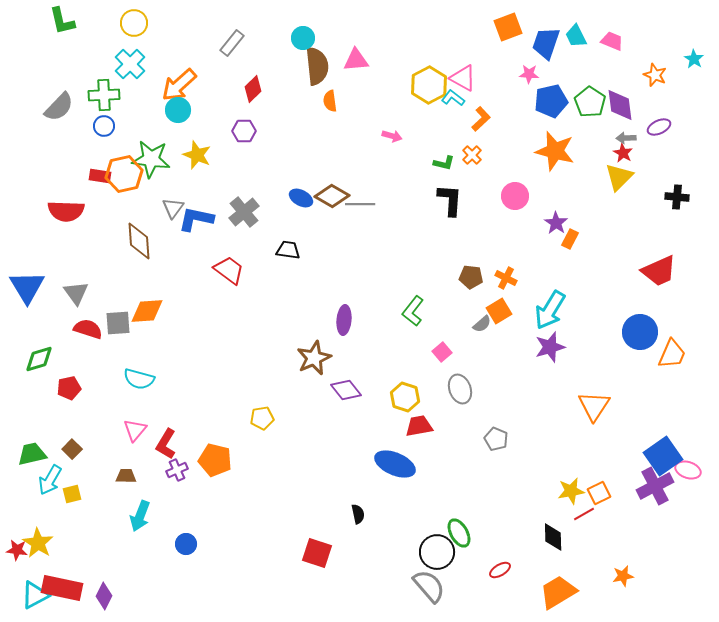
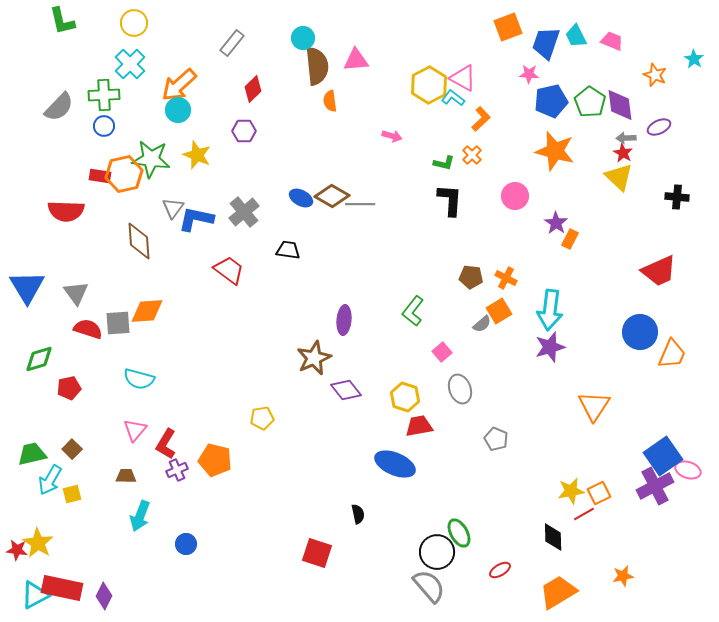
yellow triangle at (619, 177): rotated 32 degrees counterclockwise
cyan arrow at (550, 310): rotated 24 degrees counterclockwise
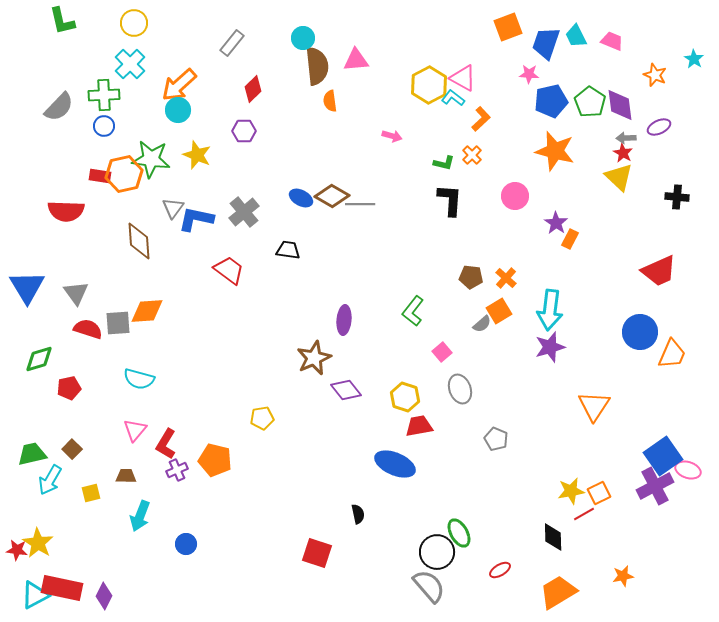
orange cross at (506, 278): rotated 15 degrees clockwise
yellow square at (72, 494): moved 19 px right, 1 px up
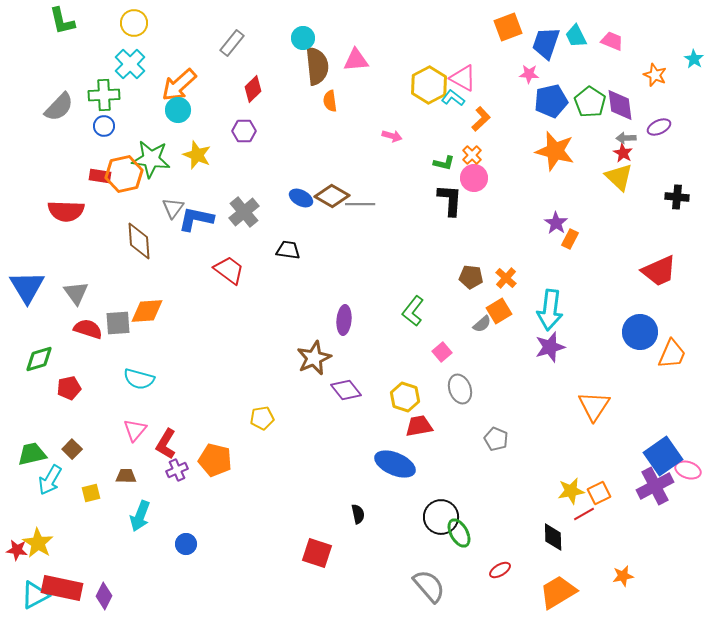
pink circle at (515, 196): moved 41 px left, 18 px up
black circle at (437, 552): moved 4 px right, 35 px up
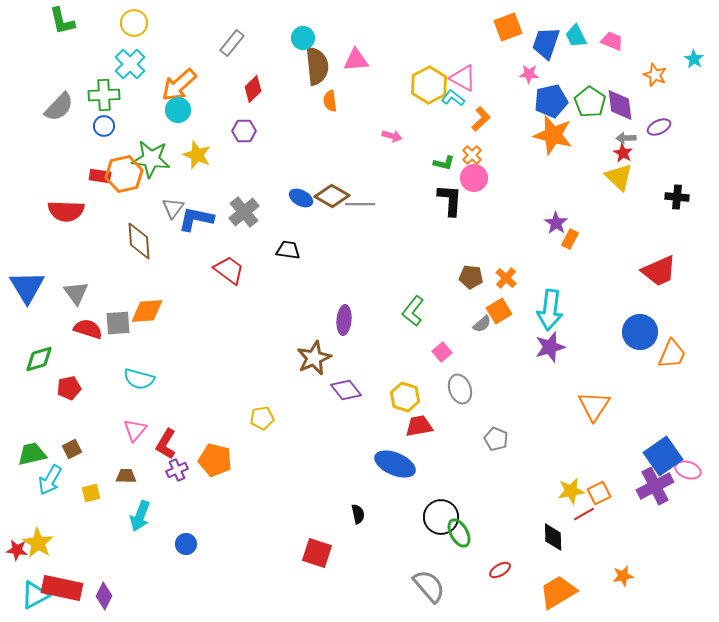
orange star at (555, 151): moved 2 px left, 16 px up
brown square at (72, 449): rotated 18 degrees clockwise
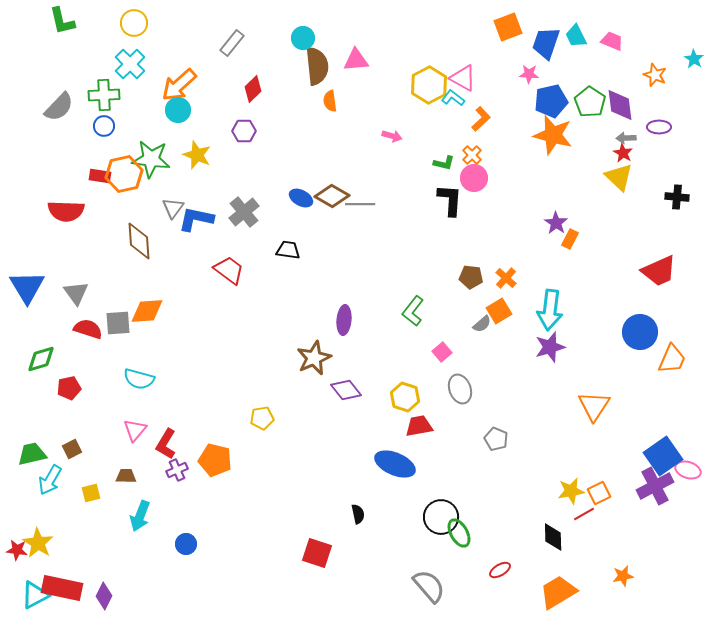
purple ellipse at (659, 127): rotated 25 degrees clockwise
orange trapezoid at (672, 354): moved 5 px down
green diamond at (39, 359): moved 2 px right
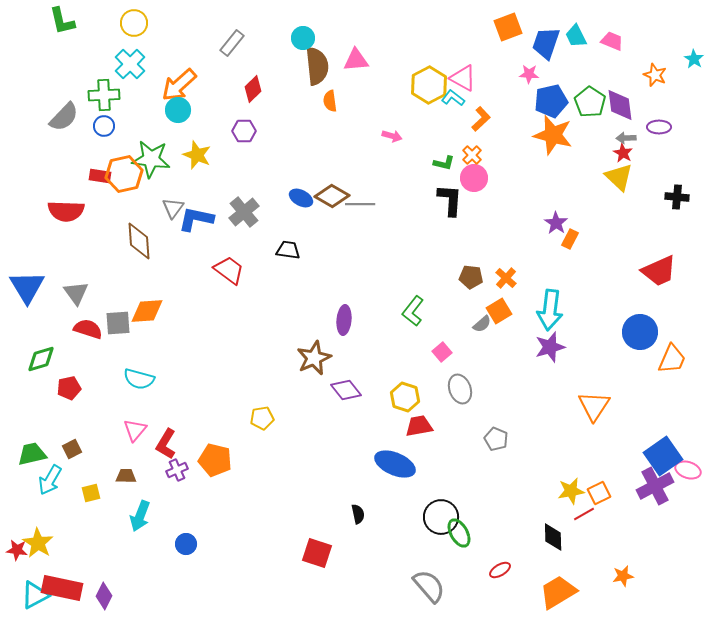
gray semicircle at (59, 107): moved 5 px right, 10 px down
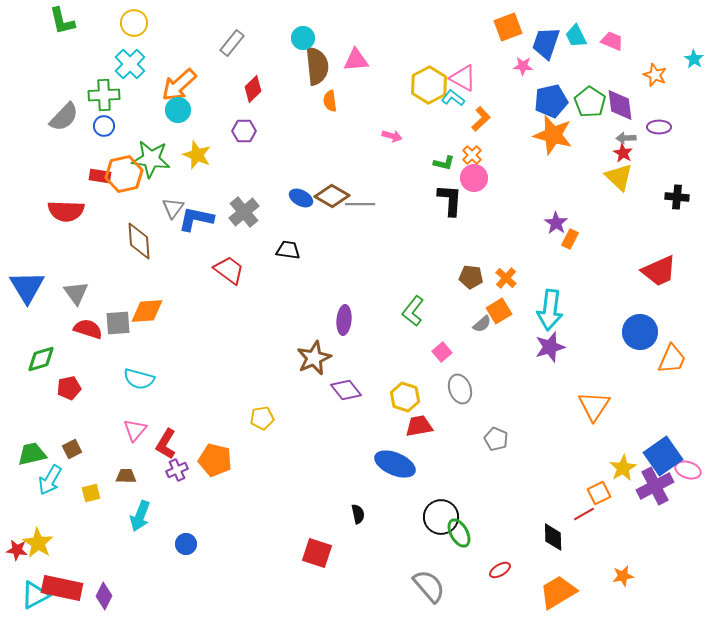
pink star at (529, 74): moved 6 px left, 8 px up
yellow star at (571, 491): moved 52 px right, 23 px up; rotated 20 degrees counterclockwise
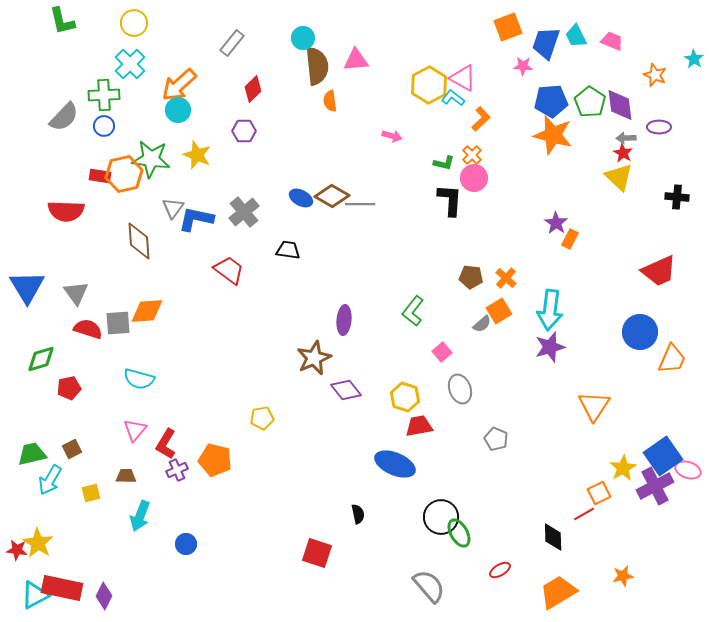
blue pentagon at (551, 101): rotated 8 degrees clockwise
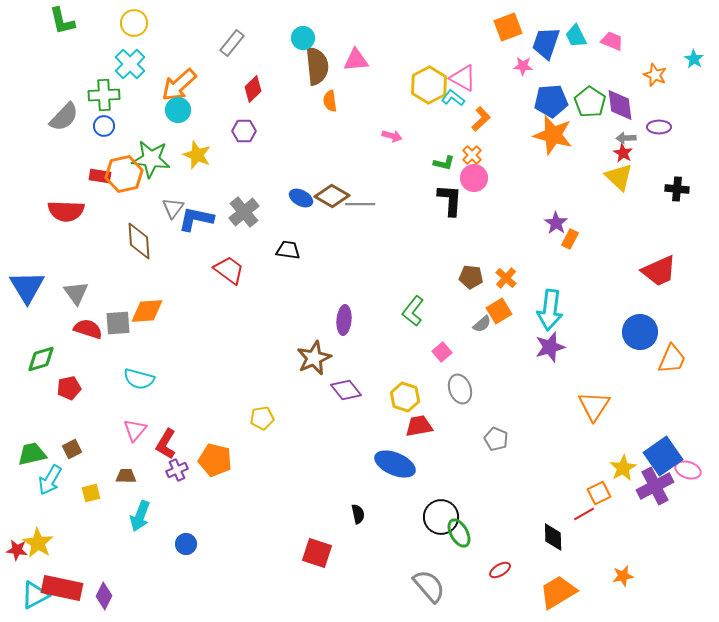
black cross at (677, 197): moved 8 px up
